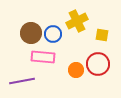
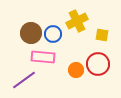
purple line: moved 2 px right, 1 px up; rotated 25 degrees counterclockwise
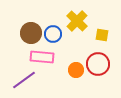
yellow cross: rotated 20 degrees counterclockwise
pink rectangle: moved 1 px left
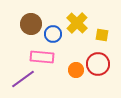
yellow cross: moved 2 px down
brown circle: moved 9 px up
purple line: moved 1 px left, 1 px up
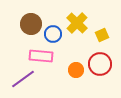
yellow square: rotated 32 degrees counterclockwise
pink rectangle: moved 1 px left, 1 px up
red circle: moved 2 px right
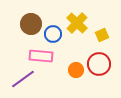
red circle: moved 1 px left
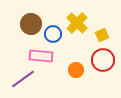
red circle: moved 4 px right, 4 px up
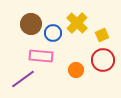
blue circle: moved 1 px up
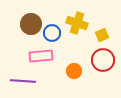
yellow cross: rotated 25 degrees counterclockwise
blue circle: moved 1 px left
pink rectangle: rotated 10 degrees counterclockwise
orange circle: moved 2 px left, 1 px down
purple line: moved 2 px down; rotated 40 degrees clockwise
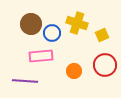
red circle: moved 2 px right, 5 px down
purple line: moved 2 px right
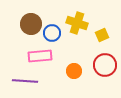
pink rectangle: moved 1 px left
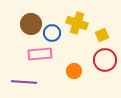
pink rectangle: moved 2 px up
red circle: moved 5 px up
purple line: moved 1 px left, 1 px down
